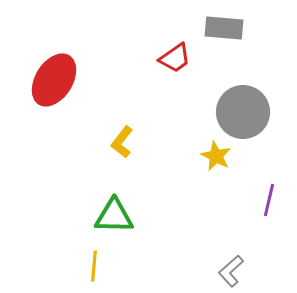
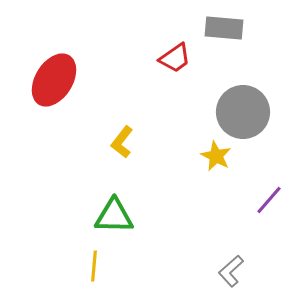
purple line: rotated 28 degrees clockwise
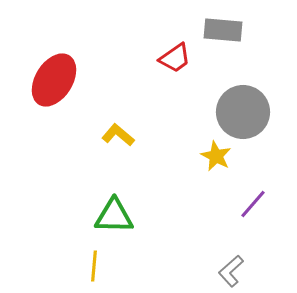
gray rectangle: moved 1 px left, 2 px down
yellow L-shape: moved 4 px left, 7 px up; rotated 92 degrees clockwise
purple line: moved 16 px left, 4 px down
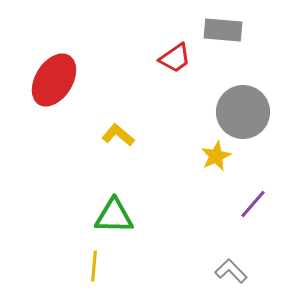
yellow star: rotated 20 degrees clockwise
gray L-shape: rotated 88 degrees clockwise
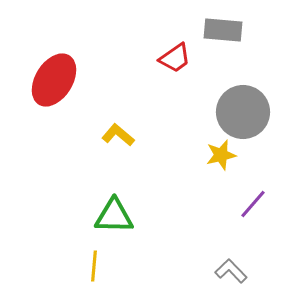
yellow star: moved 5 px right, 1 px up; rotated 12 degrees clockwise
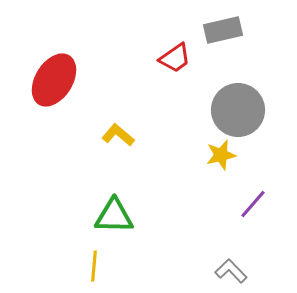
gray rectangle: rotated 18 degrees counterclockwise
gray circle: moved 5 px left, 2 px up
